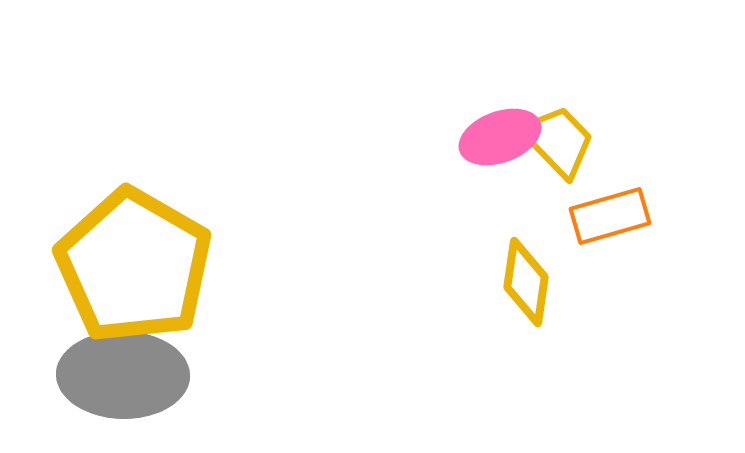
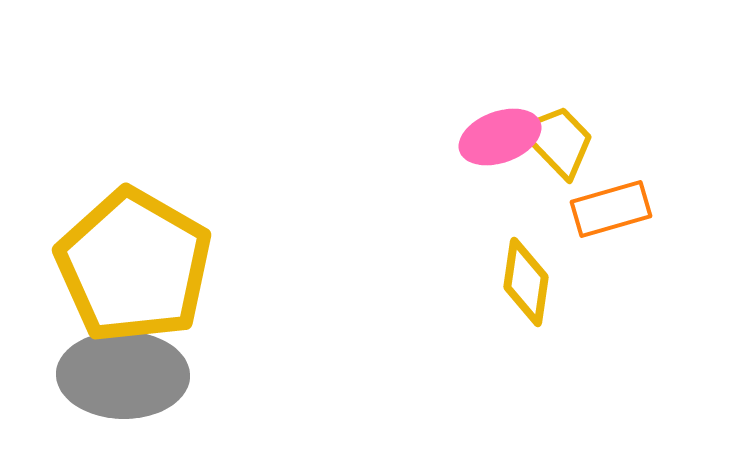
orange rectangle: moved 1 px right, 7 px up
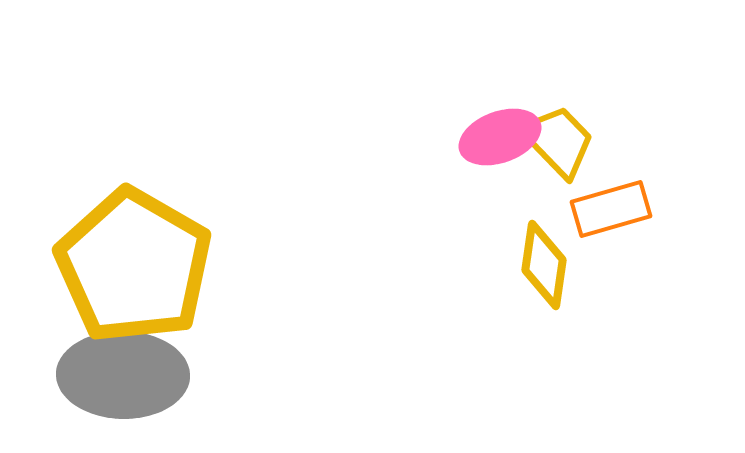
yellow diamond: moved 18 px right, 17 px up
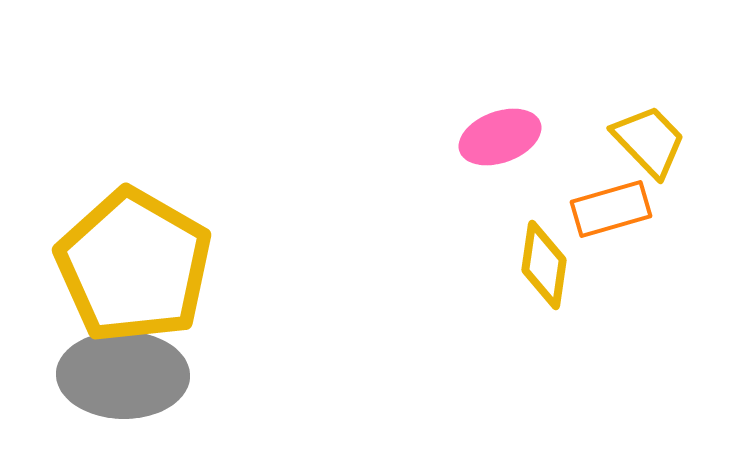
yellow trapezoid: moved 91 px right
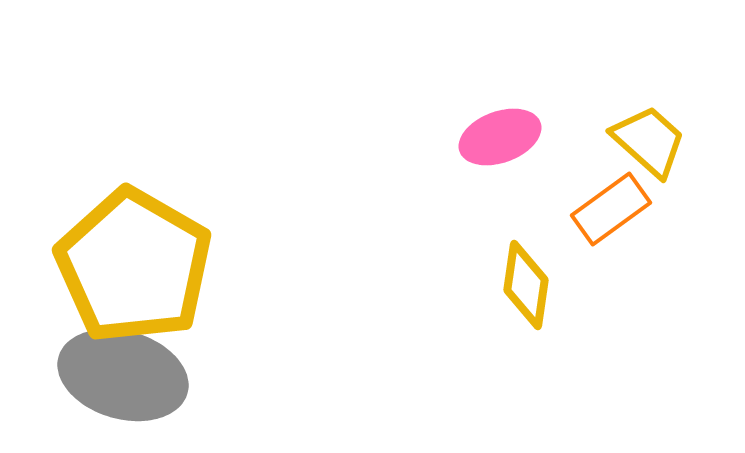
yellow trapezoid: rotated 4 degrees counterclockwise
orange rectangle: rotated 20 degrees counterclockwise
yellow diamond: moved 18 px left, 20 px down
gray ellipse: rotated 15 degrees clockwise
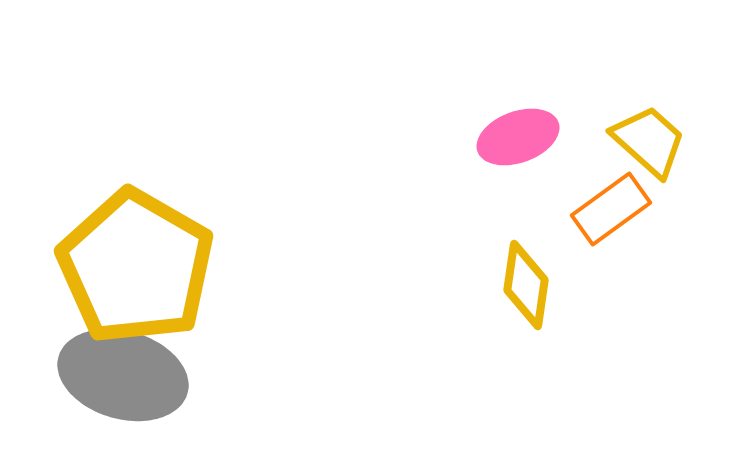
pink ellipse: moved 18 px right
yellow pentagon: moved 2 px right, 1 px down
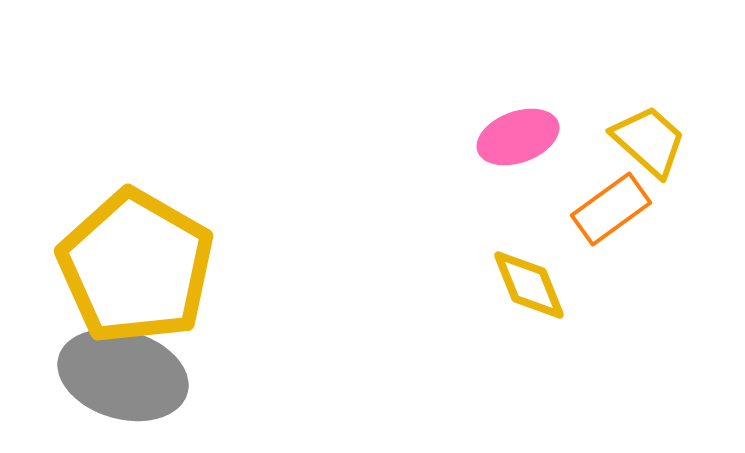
yellow diamond: moved 3 px right; rotated 30 degrees counterclockwise
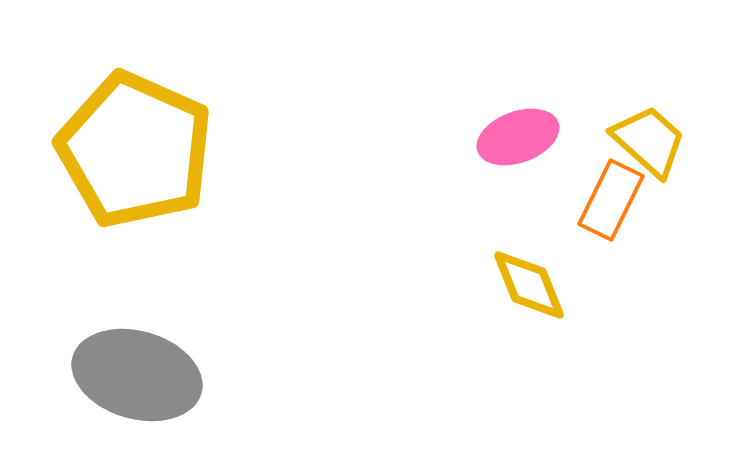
orange rectangle: moved 9 px up; rotated 28 degrees counterclockwise
yellow pentagon: moved 1 px left, 117 px up; rotated 6 degrees counterclockwise
gray ellipse: moved 14 px right
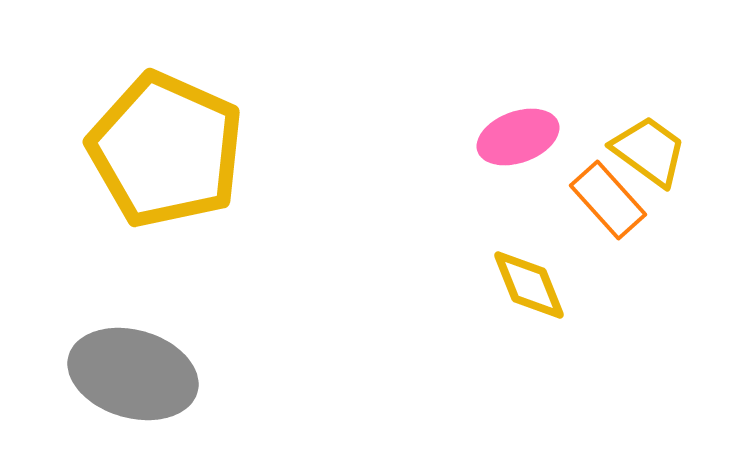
yellow trapezoid: moved 10 px down; rotated 6 degrees counterclockwise
yellow pentagon: moved 31 px right
orange rectangle: moved 3 px left; rotated 68 degrees counterclockwise
gray ellipse: moved 4 px left, 1 px up
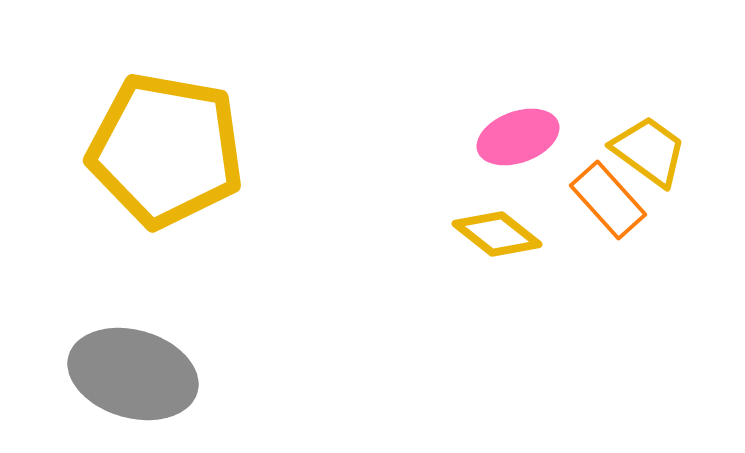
yellow pentagon: rotated 14 degrees counterclockwise
yellow diamond: moved 32 px left, 51 px up; rotated 30 degrees counterclockwise
